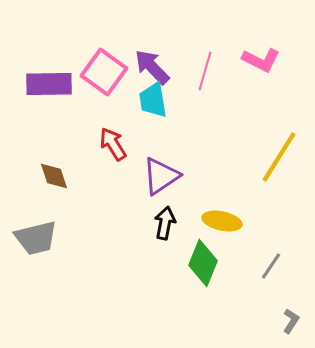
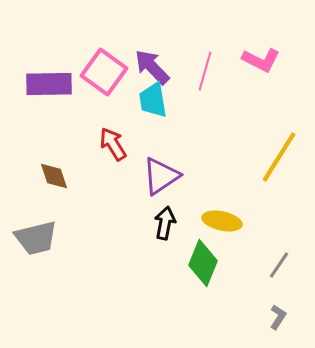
gray line: moved 8 px right, 1 px up
gray L-shape: moved 13 px left, 4 px up
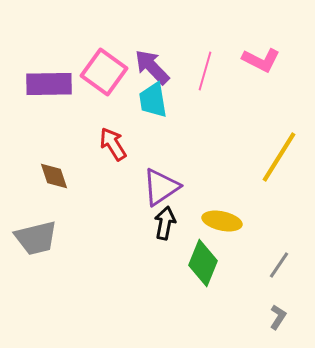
purple triangle: moved 11 px down
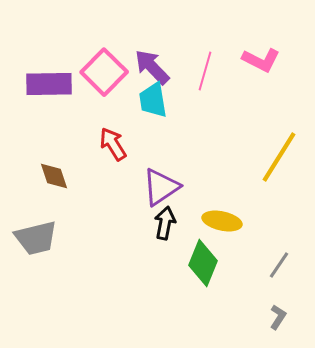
pink square: rotated 9 degrees clockwise
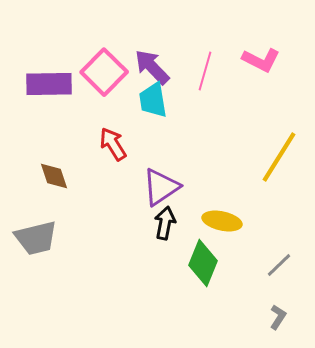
gray line: rotated 12 degrees clockwise
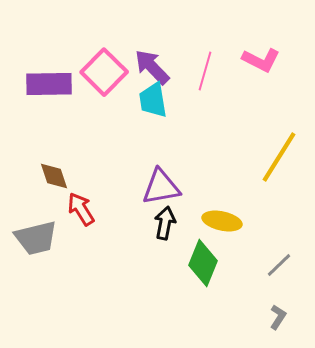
red arrow: moved 32 px left, 65 px down
purple triangle: rotated 24 degrees clockwise
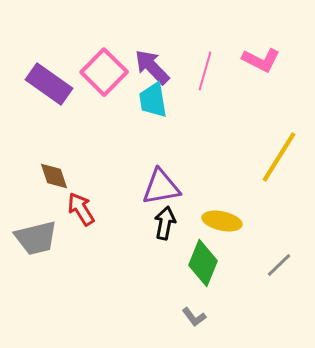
purple rectangle: rotated 36 degrees clockwise
gray L-shape: moved 84 px left; rotated 110 degrees clockwise
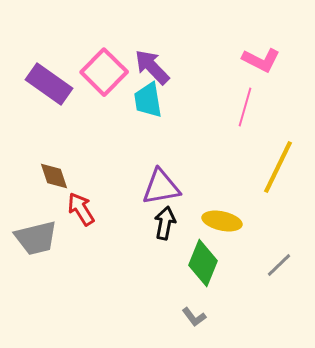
pink line: moved 40 px right, 36 px down
cyan trapezoid: moved 5 px left
yellow line: moved 1 px left, 10 px down; rotated 6 degrees counterclockwise
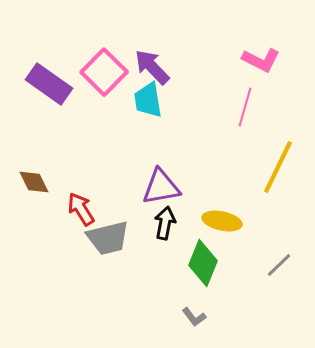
brown diamond: moved 20 px left, 6 px down; rotated 8 degrees counterclockwise
gray trapezoid: moved 72 px right
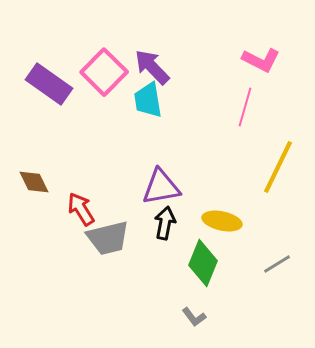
gray line: moved 2 px left, 1 px up; rotated 12 degrees clockwise
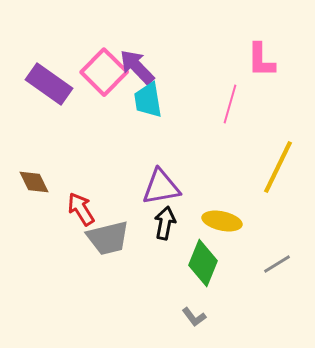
pink L-shape: rotated 63 degrees clockwise
purple arrow: moved 15 px left
pink line: moved 15 px left, 3 px up
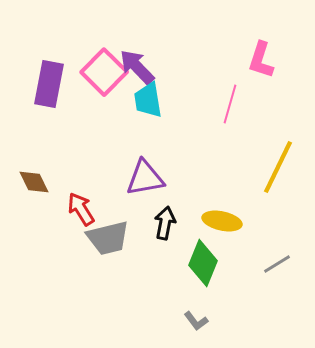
pink L-shape: rotated 18 degrees clockwise
purple rectangle: rotated 66 degrees clockwise
purple triangle: moved 16 px left, 9 px up
gray L-shape: moved 2 px right, 4 px down
